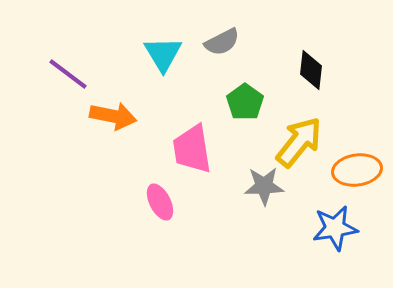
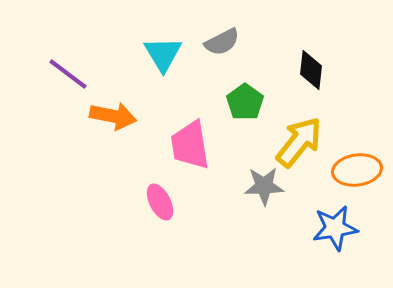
pink trapezoid: moved 2 px left, 4 px up
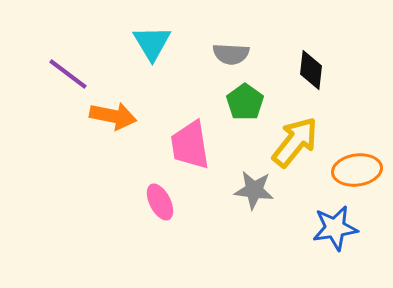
gray semicircle: moved 9 px right, 12 px down; rotated 30 degrees clockwise
cyan triangle: moved 11 px left, 11 px up
yellow arrow: moved 4 px left
gray star: moved 10 px left, 4 px down; rotated 9 degrees clockwise
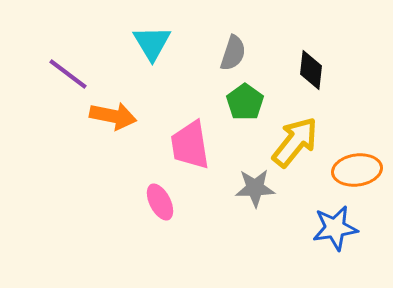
gray semicircle: moved 2 px right, 1 px up; rotated 75 degrees counterclockwise
gray star: moved 1 px right, 2 px up; rotated 9 degrees counterclockwise
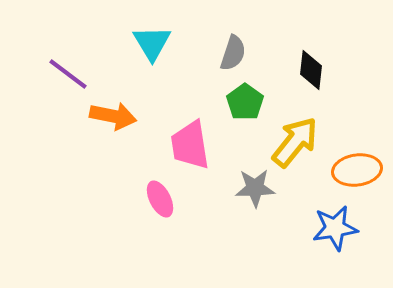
pink ellipse: moved 3 px up
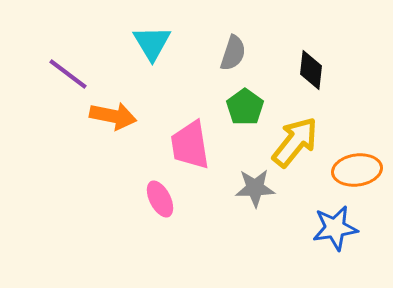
green pentagon: moved 5 px down
